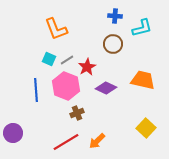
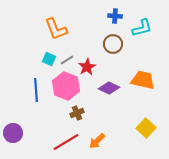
purple diamond: moved 3 px right
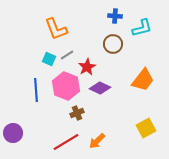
gray line: moved 5 px up
orange trapezoid: rotated 115 degrees clockwise
purple diamond: moved 9 px left
yellow square: rotated 18 degrees clockwise
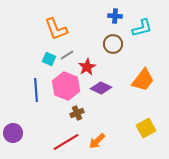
purple diamond: moved 1 px right
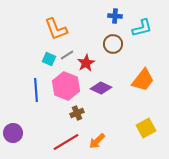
red star: moved 1 px left, 4 px up
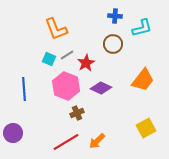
blue line: moved 12 px left, 1 px up
